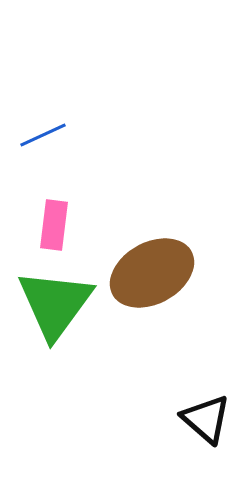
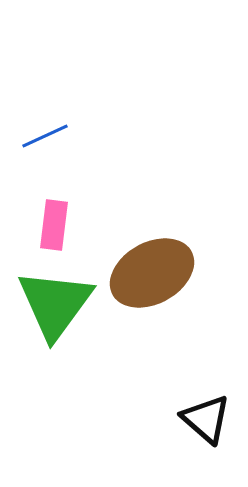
blue line: moved 2 px right, 1 px down
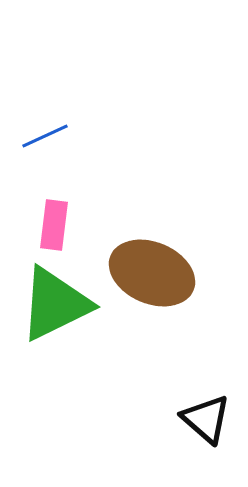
brown ellipse: rotated 52 degrees clockwise
green triangle: rotated 28 degrees clockwise
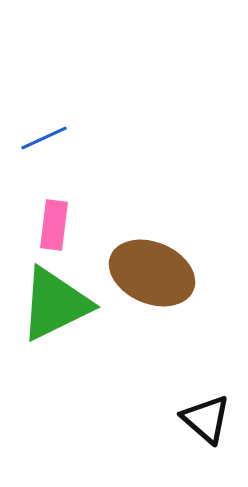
blue line: moved 1 px left, 2 px down
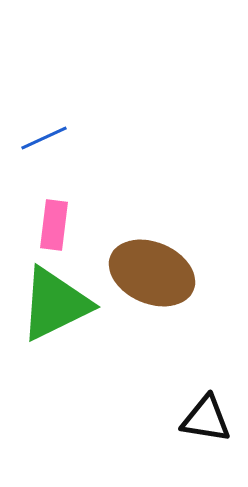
black triangle: rotated 32 degrees counterclockwise
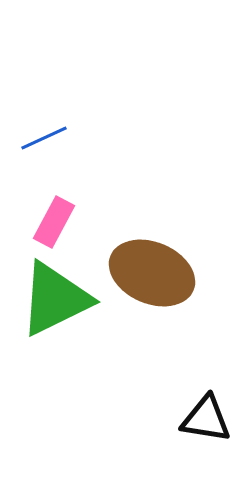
pink rectangle: moved 3 px up; rotated 21 degrees clockwise
green triangle: moved 5 px up
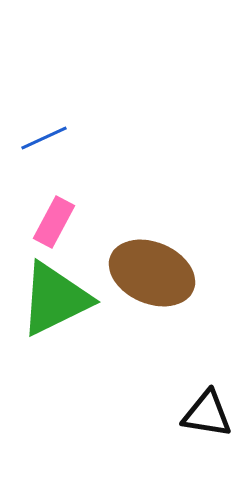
black triangle: moved 1 px right, 5 px up
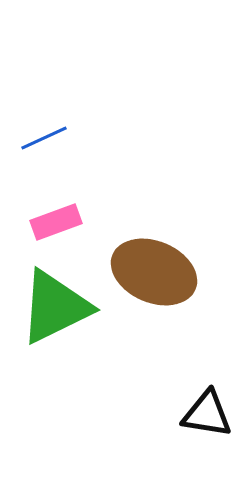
pink rectangle: moved 2 px right; rotated 42 degrees clockwise
brown ellipse: moved 2 px right, 1 px up
green triangle: moved 8 px down
